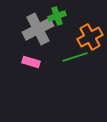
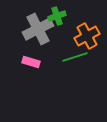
orange cross: moved 3 px left, 1 px up
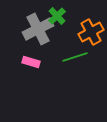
green cross: rotated 24 degrees counterclockwise
orange cross: moved 4 px right, 4 px up
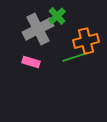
orange cross: moved 5 px left, 9 px down; rotated 15 degrees clockwise
